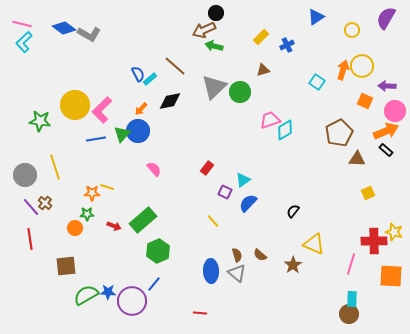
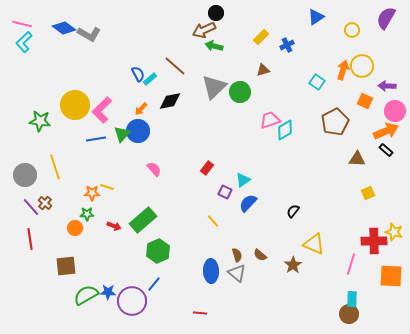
brown pentagon at (339, 133): moved 4 px left, 11 px up
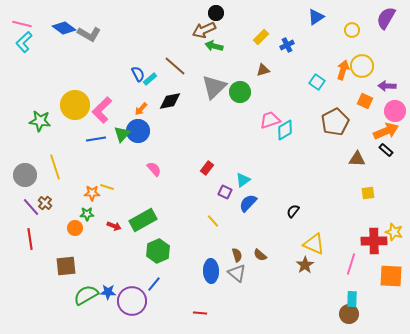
yellow square at (368, 193): rotated 16 degrees clockwise
green rectangle at (143, 220): rotated 12 degrees clockwise
brown star at (293, 265): moved 12 px right
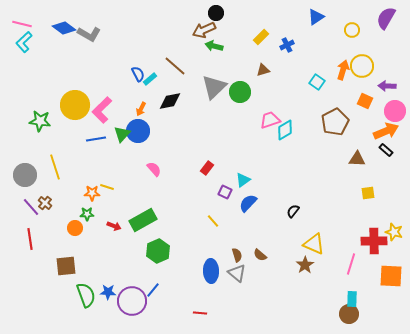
orange arrow at (141, 109): rotated 16 degrees counterclockwise
blue line at (154, 284): moved 1 px left, 6 px down
green semicircle at (86, 295): rotated 100 degrees clockwise
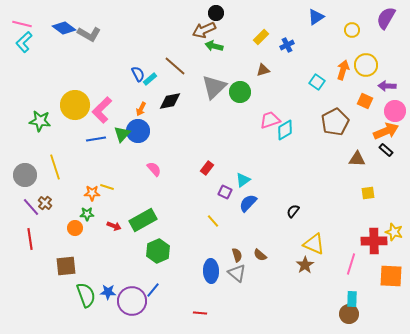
yellow circle at (362, 66): moved 4 px right, 1 px up
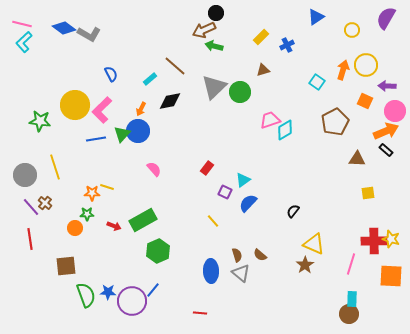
blue semicircle at (138, 74): moved 27 px left
yellow star at (394, 232): moved 3 px left, 7 px down
gray triangle at (237, 273): moved 4 px right
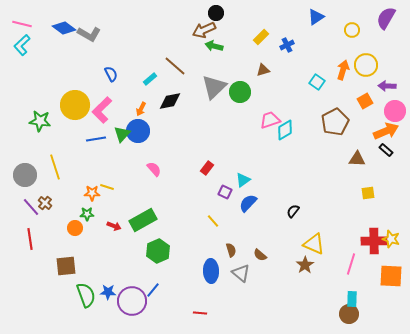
cyan L-shape at (24, 42): moved 2 px left, 3 px down
orange square at (365, 101): rotated 35 degrees clockwise
brown semicircle at (237, 255): moved 6 px left, 5 px up
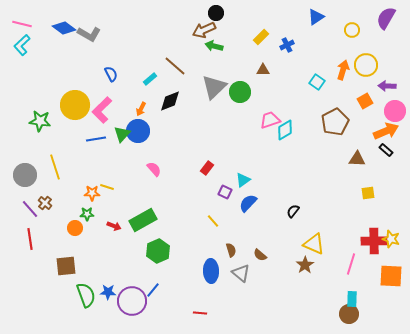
brown triangle at (263, 70): rotated 16 degrees clockwise
black diamond at (170, 101): rotated 10 degrees counterclockwise
purple line at (31, 207): moved 1 px left, 2 px down
